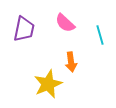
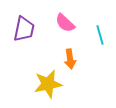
orange arrow: moved 1 px left, 3 px up
yellow star: rotated 12 degrees clockwise
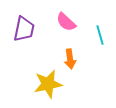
pink semicircle: moved 1 px right, 1 px up
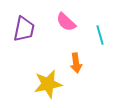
orange arrow: moved 6 px right, 4 px down
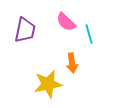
purple trapezoid: moved 1 px right, 1 px down
cyan line: moved 11 px left, 1 px up
orange arrow: moved 4 px left
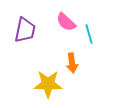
yellow star: rotated 12 degrees clockwise
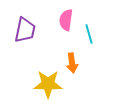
pink semicircle: moved 2 px up; rotated 55 degrees clockwise
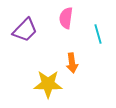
pink semicircle: moved 2 px up
purple trapezoid: rotated 32 degrees clockwise
cyan line: moved 9 px right
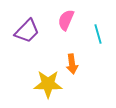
pink semicircle: moved 2 px down; rotated 15 degrees clockwise
purple trapezoid: moved 2 px right, 1 px down
orange arrow: moved 1 px down
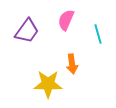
purple trapezoid: rotated 8 degrees counterclockwise
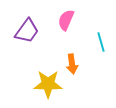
cyan line: moved 3 px right, 8 px down
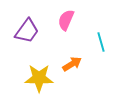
orange arrow: rotated 114 degrees counterclockwise
yellow star: moved 9 px left, 6 px up
